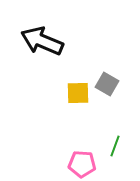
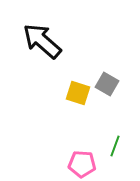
black arrow: rotated 18 degrees clockwise
yellow square: rotated 20 degrees clockwise
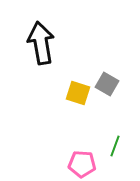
black arrow: moved 1 px left, 2 px down; rotated 39 degrees clockwise
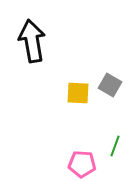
black arrow: moved 9 px left, 2 px up
gray square: moved 3 px right, 1 px down
yellow square: rotated 15 degrees counterclockwise
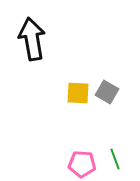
black arrow: moved 2 px up
gray square: moved 3 px left, 7 px down
green line: moved 13 px down; rotated 40 degrees counterclockwise
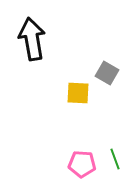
gray square: moved 19 px up
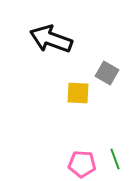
black arrow: moved 19 px right; rotated 60 degrees counterclockwise
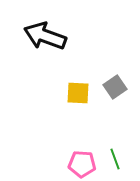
black arrow: moved 6 px left, 3 px up
gray square: moved 8 px right, 14 px down; rotated 25 degrees clockwise
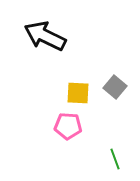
black arrow: rotated 6 degrees clockwise
gray square: rotated 15 degrees counterclockwise
pink pentagon: moved 14 px left, 38 px up
